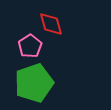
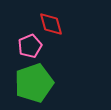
pink pentagon: rotated 10 degrees clockwise
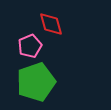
green pentagon: moved 2 px right, 1 px up
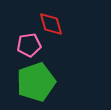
pink pentagon: moved 1 px left, 1 px up; rotated 15 degrees clockwise
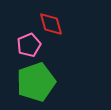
pink pentagon: rotated 15 degrees counterclockwise
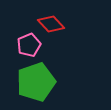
red diamond: rotated 28 degrees counterclockwise
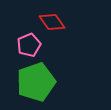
red diamond: moved 1 px right, 2 px up; rotated 8 degrees clockwise
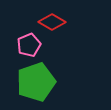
red diamond: rotated 24 degrees counterclockwise
